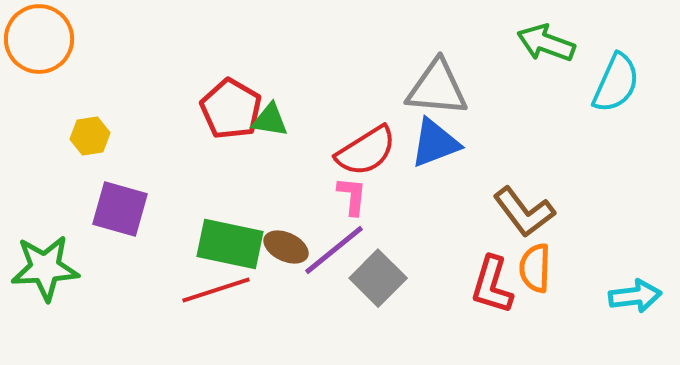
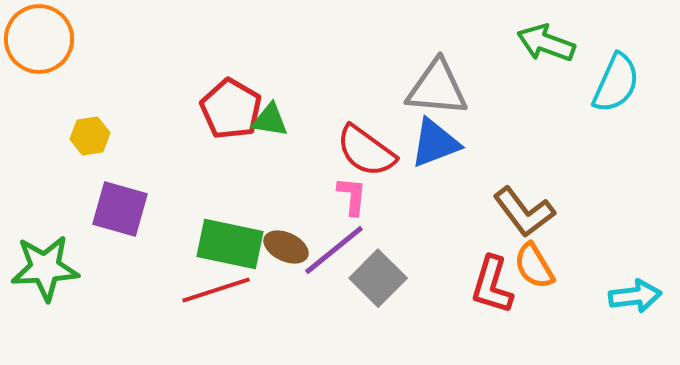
red semicircle: rotated 68 degrees clockwise
orange semicircle: moved 1 px left, 2 px up; rotated 33 degrees counterclockwise
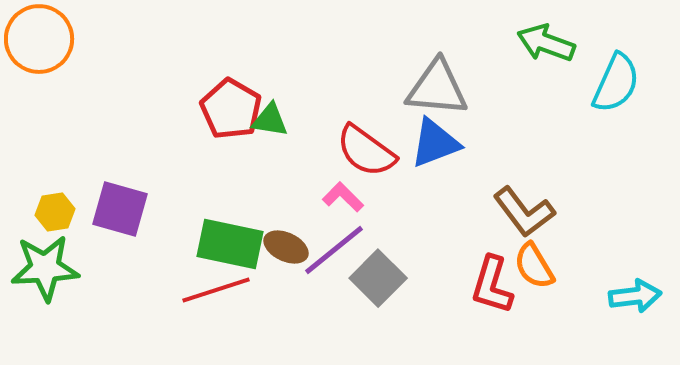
yellow hexagon: moved 35 px left, 76 px down
pink L-shape: moved 9 px left, 1 px down; rotated 51 degrees counterclockwise
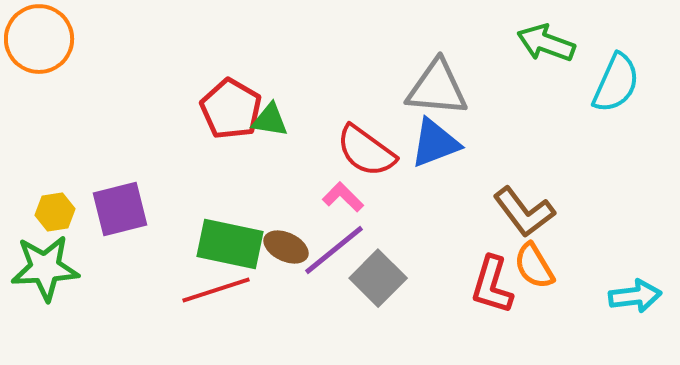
purple square: rotated 30 degrees counterclockwise
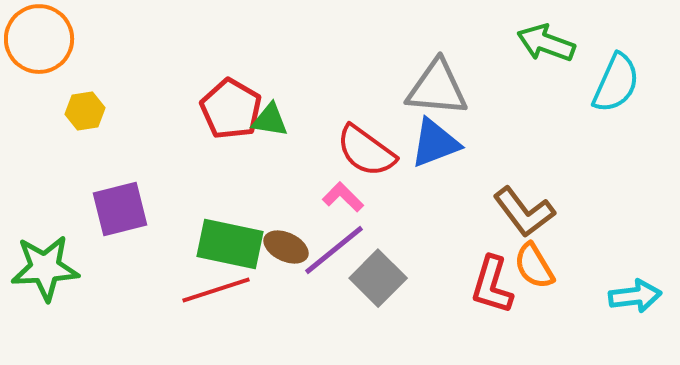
yellow hexagon: moved 30 px right, 101 px up
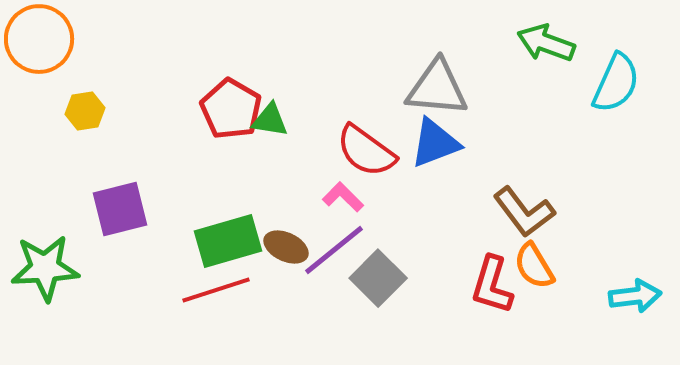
green rectangle: moved 2 px left, 3 px up; rotated 28 degrees counterclockwise
